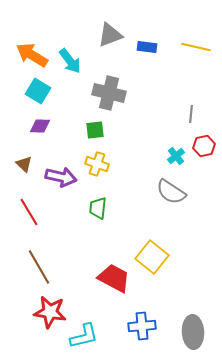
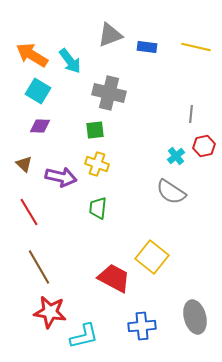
gray ellipse: moved 2 px right, 15 px up; rotated 12 degrees counterclockwise
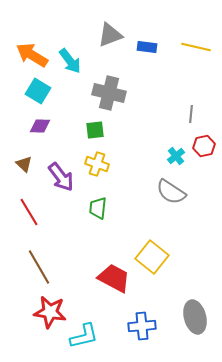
purple arrow: rotated 40 degrees clockwise
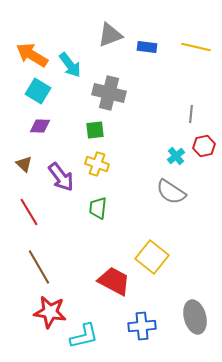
cyan arrow: moved 4 px down
red trapezoid: moved 3 px down
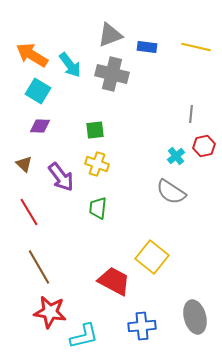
gray cross: moved 3 px right, 19 px up
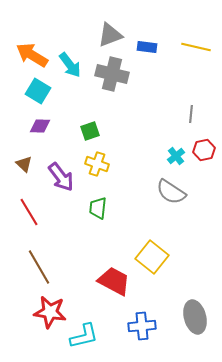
green square: moved 5 px left, 1 px down; rotated 12 degrees counterclockwise
red hexagon: moved 4 px down
